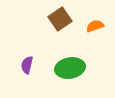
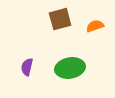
brown square: rotated 20 degrees clockwise
purple semicircle: moved 2 px down
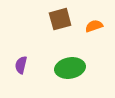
orange semicircle: moved 1 px left
purple semicircle: moved 6 px left, 2 px up
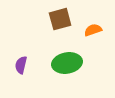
orange semicircle: moved 1 px left, 4 px down
green ellipse: moved 3 px left, 5 px up
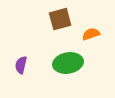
orange semicircle: moved 2 px left, 4 px down
green ellipse: moved 1 px right
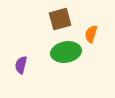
orange semicircle: rotated 54 degrees counterclockwise
green ellipse: moved 2 px left, 11 px up
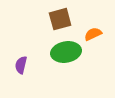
orange semicircle: moved 2 px right; rotated 48 degrees clockwise
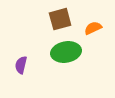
orange semicircle: moved 6 px up
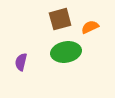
orange semicircle: moved 3 px left, 1 px up
purple semicircle: moved 3 px up
